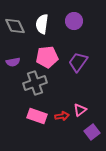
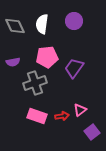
purple trapezoid: moved 4 px left, 6 px down
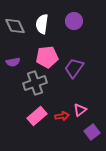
pink rectangle: rotated 60 degrees counterclockwise
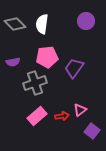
purple circle: moved 12 px right
gray diamond: moved 2 px up; rotated 20 degrees counterclockwise
purple square: moved 1 px up; rotated 14 degrees counterclockwise
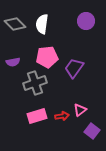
pink rectangle: rotated 24 degrees clockwise
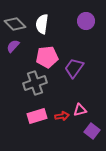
purple semicircle: moved 16 px up; rotated 144 degrees clockwise
pink triangle: rotated 24 degrees clockwise
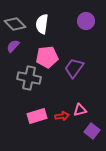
gray cross: moved 6 px left, 5 px up; rotated 30 degrees clockwise
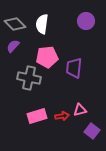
purple trapezoid: rotated 30 degrees counterclockwise
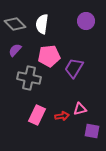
purple semicircle: moved 2 px right, 4 px down
pink pentagon: moved 2 px right, 1 px up
purple trapezoid: rotated 25 degrees clockwise
pink triangle: moved 1 px up
pink rectangle: moved 1 px up; rotated 48 degrees counterclockwise
purple square: rotated 28 degrees counterclockwise
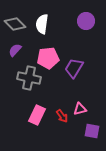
pink pentagon: moved 1 px left, 2 px down
red arrow: rotated 64 degrees clockwise
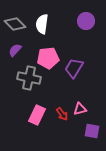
red arrow: moved 2 px up
